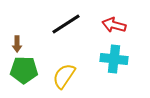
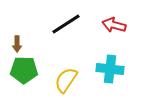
cyan cross: moved 4 px left, 10 px down
yellow semicircle: moved 2 px right, 4 px down
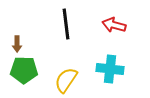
black line: rotated 64 degrees counterclockwise
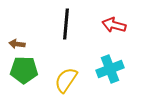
black line: rotated 12 degrees clockwise
brown arrow: rotated 98 degrees clockwise
cyan cross: rotated 28 degrees counterclockwise
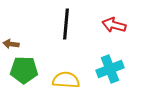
brown arrow: moved 6 px left
yellow semicircle: rotated 60 degrees clockwise
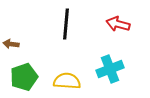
red arrow: moved 4 px right, 1 px up
green pentagon: moved 7 px down; rotated 20 degrees counterclockwise
yellow semicircle: moved 1 px right, 1 px down
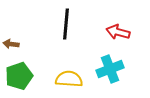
red arrow: moved 8 px down
green pentagon: moved 5 px left, 1 px up
yellow semicircle: moved 2 px right, 2 px up
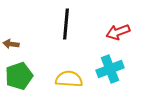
red arrow: rotated 35 degrees counterclockwise
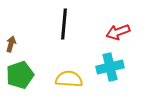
black line: moved 2 px left
brown arrow: rotated 98 degrees clockwise
cyan cross: moved 2 px up; rotated 8 degrees clockwise
green pentagon: moved 1 px right, 1 px up
